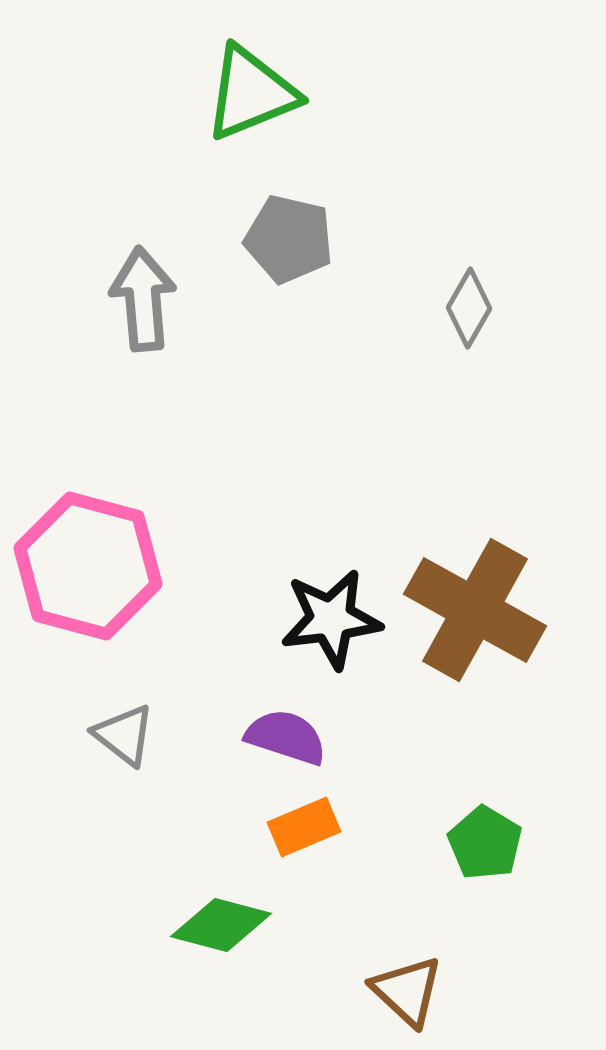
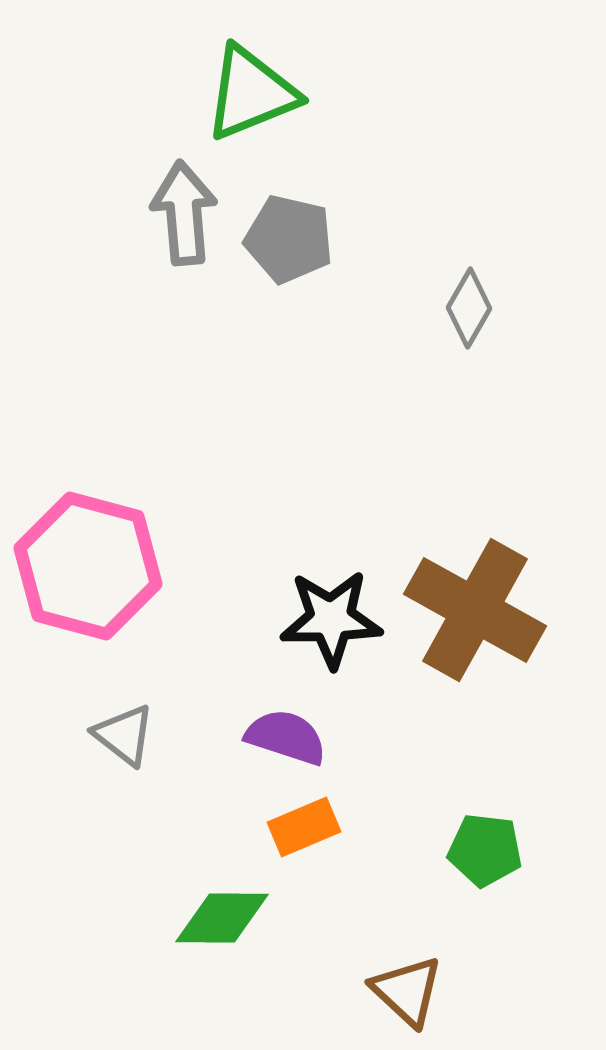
gray arrow: moved 41 px right, 86 px up
black star: rotated 6 degrees clockwise
green pentagon: moved 7 px down; rotated 24 degrees counterclockwise
green diamond: moved 1 px right, 7 px up; rotated 14 degrees counterclockwise
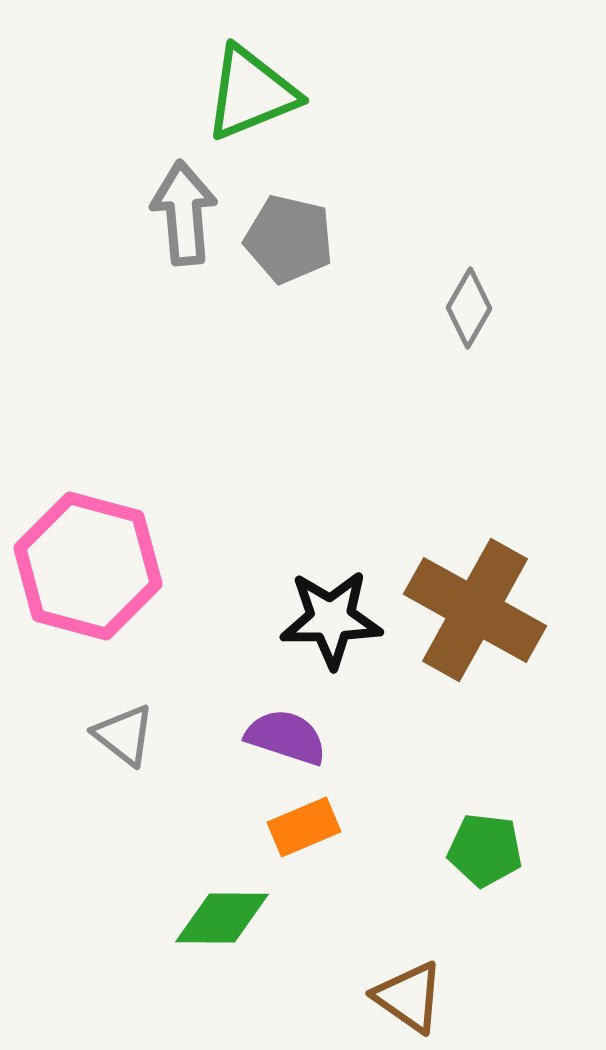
brown triangle: moved 2 px right, 6 px down; rotated 8 degrees counterclockwise
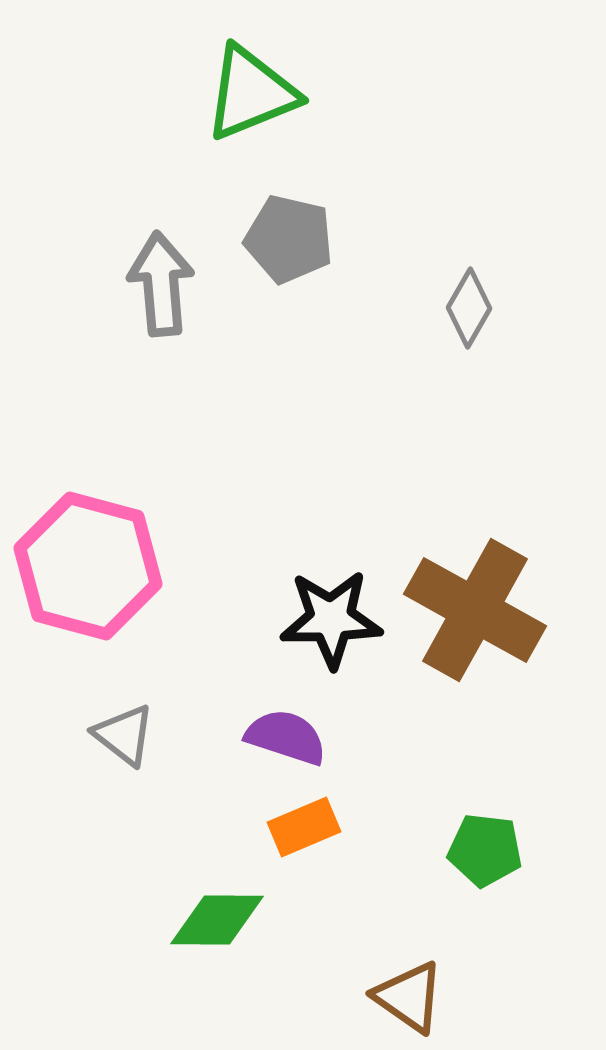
gray arrow: moved 23 px left, 71 px down
green diamond: moved 5 px left, 2 px down
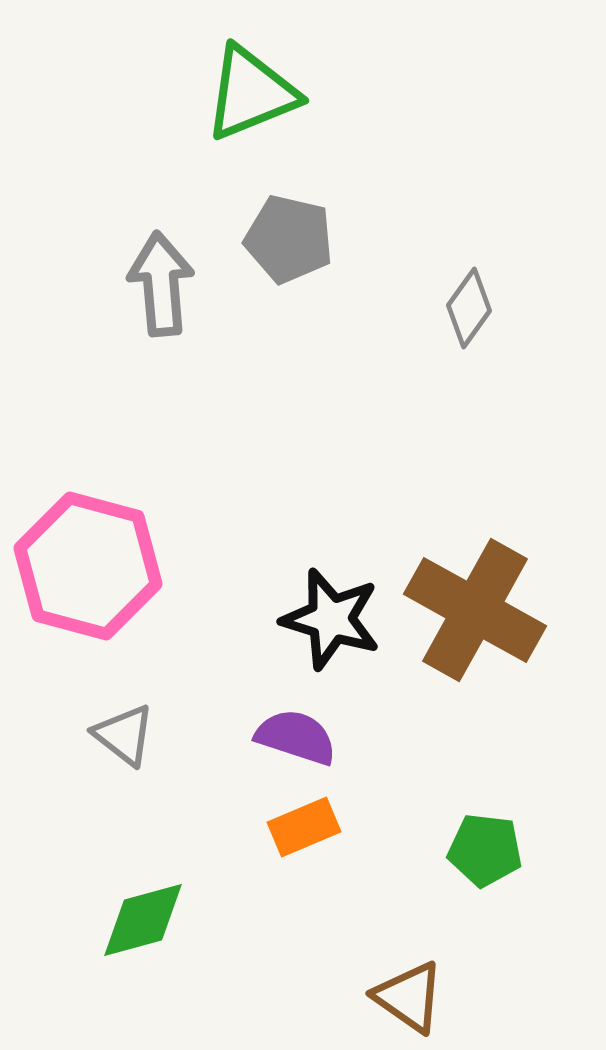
gray diamond: rotated 6 degrees clockwise
black star: rotated 18 degrees clockwise
purple semicircle: moved 10 px right
green diamond: moved 74 px left; rotated 16 degrees counterclockwise
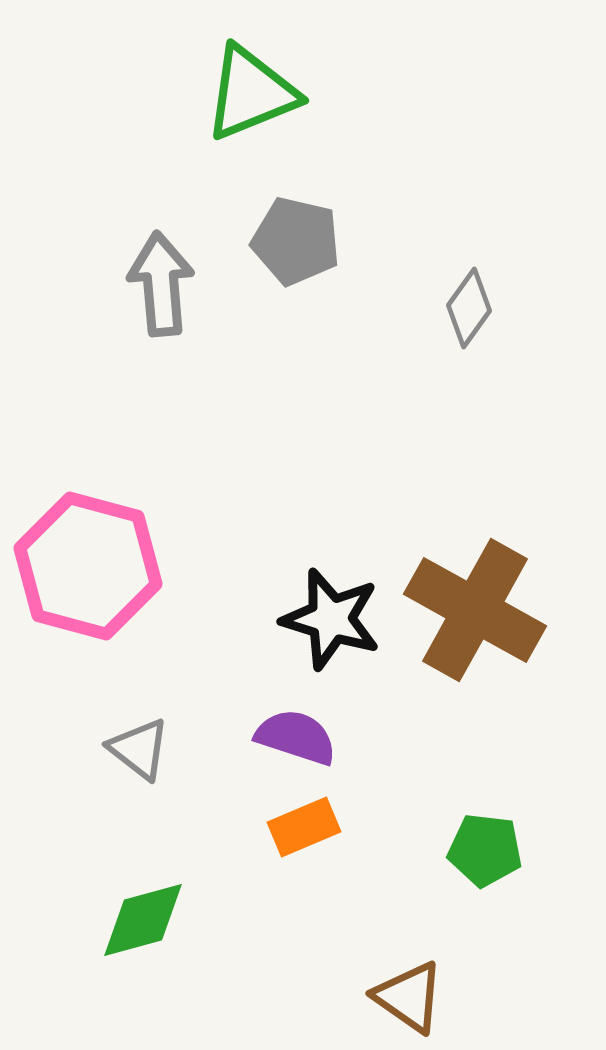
gray pentagon: moved 7 px right, 2 px down
gray triangle: moved 15 px right, 14 px down
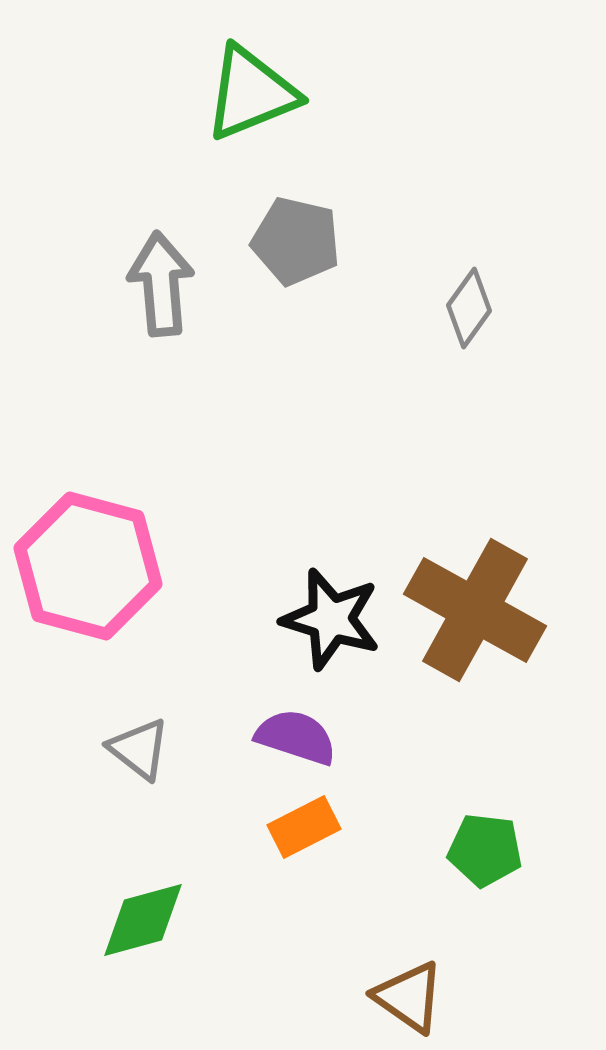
orange rectangle: rotated 4 degrees counterclockwise
